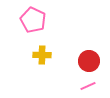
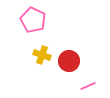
yellow cross: rotated 18 degrees clockwise
red circle: moved 20 px left
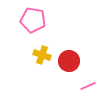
pink pentagon: rotated 15 degrees counterclockwise
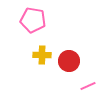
yellow cross: rotated 18 degrees counterclockwise
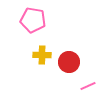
red circle: moved 1 px down
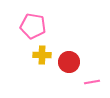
pink pentagon: moved 6 px down
pink line: moved 4 px right, 4 px up; rotated 14 degrees clockwise
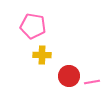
red circle: moved 14 px down
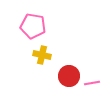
yellow cross: rotated 12 degrees clockwise
pink line: moved 1 px down
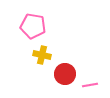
red circle: moved 4 px left, 2 px up
pink line: moved 2 px left, 2 px down
